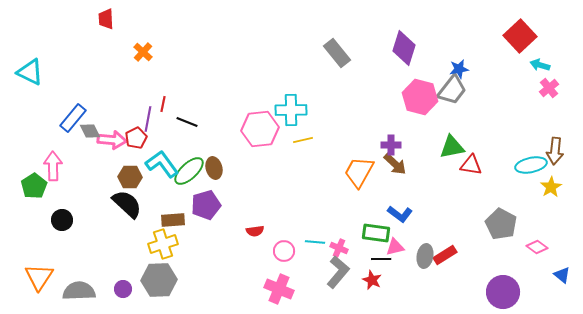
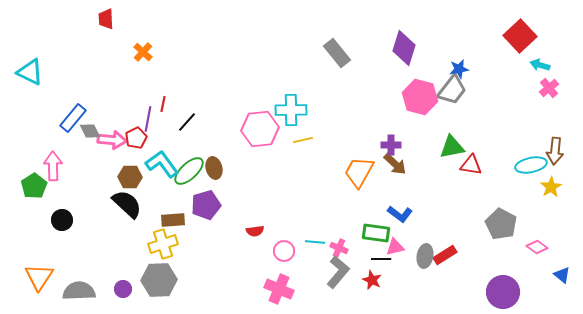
black line at (187, 122): rotated 70 degrees counterclockwise
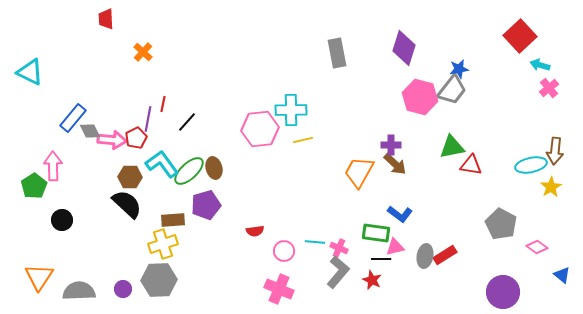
gray rectangle at (337, 53): rotated 28 degrees clockwise
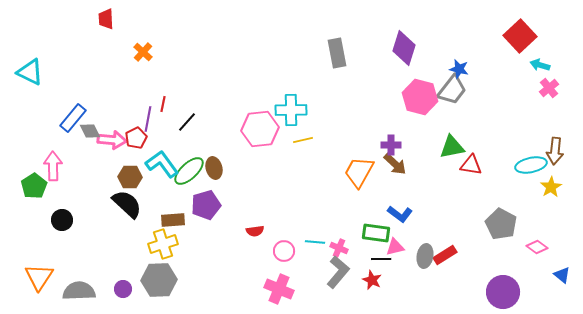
blue star at (459, 69): rotated 24 degrees clockwise
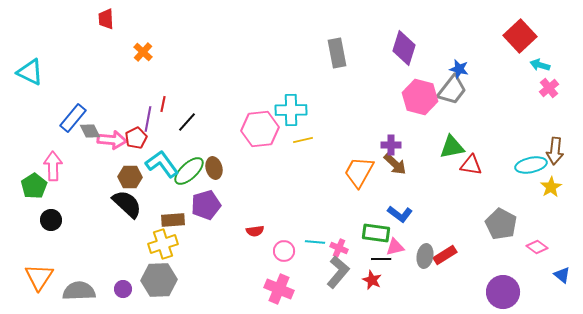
black circle at (62, 220): moved 11 px left
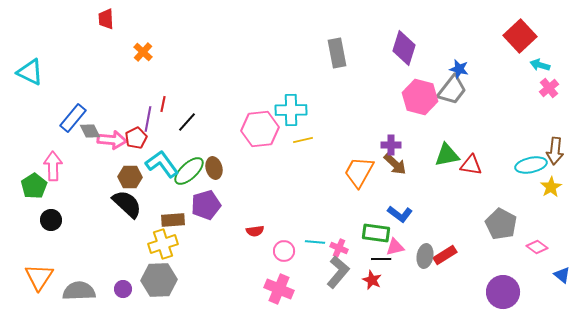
green triangle at (452, 147): moved 5 px left, 8 px down
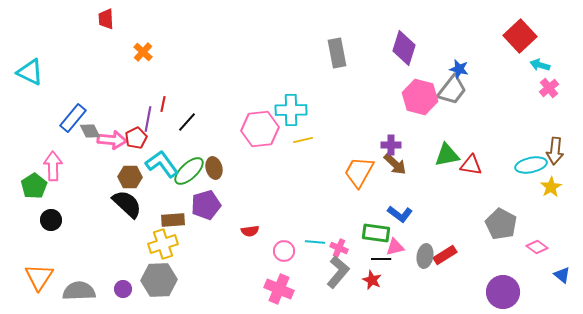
red semicircle at (255, 231): moved 5 px left
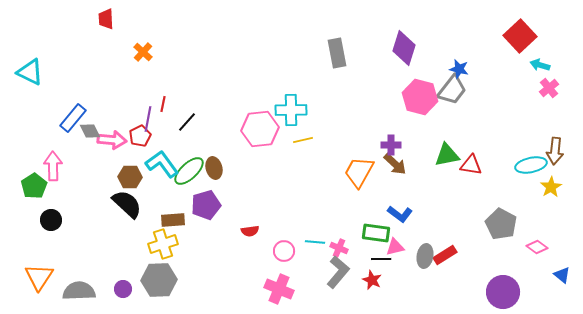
red pentagon at (136, 138): moved 4 px right, 2 px up
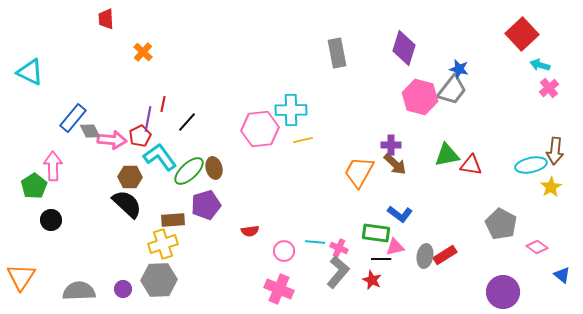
red square at (520, 36): moved 2 px right, 2 px up
cyan L-shape at (162, 164): moved 2 px left, 7 px up
orange triangle at (39, 277): moved 18 px left
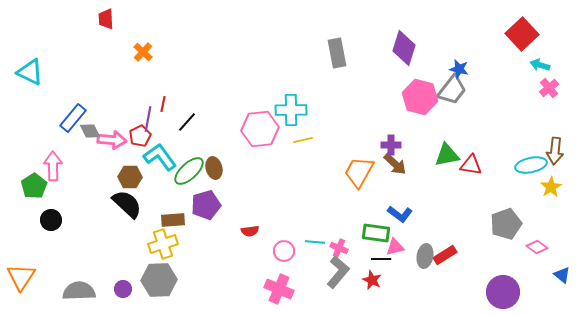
gray pentagon at (501, 224): moved 5 px right; rotated 24 degrees clockwise
